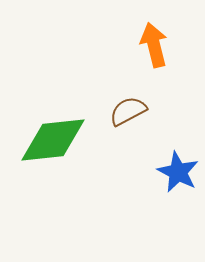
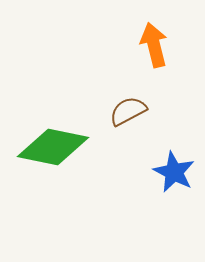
green diamond: moved 7 px down; rotated 18 degrees clockwise
blue star: moved 4 px left
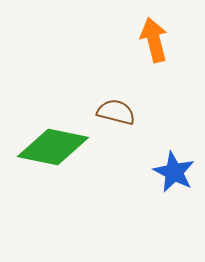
orange arrow: moved 5 px up
brown semicircle: moved 12 px left, 1 px down; rotated 42 degrees clockwise
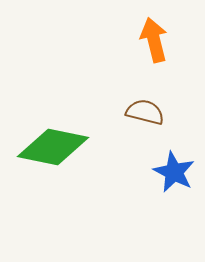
brown semicircle: moved 29 px right
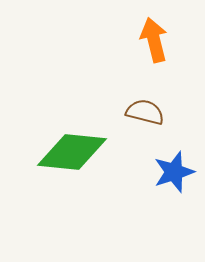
green diamond: moved 19 px right, 5 px down; rotated 6 degrees counterclockwise
blue star: rotated 27 degrees clockwise
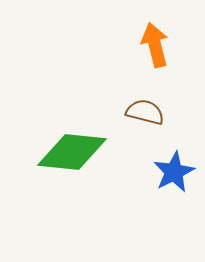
orange arrow: moved 1 px right, 5 px down
blue star: rotated 9 degrees counterclockwise
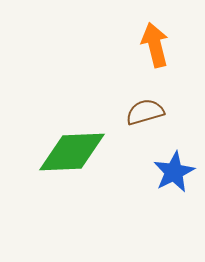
brown semicircle: rotated 30 degrees counterclockwise
green diamond: rotated 8 degrees counterclockwise
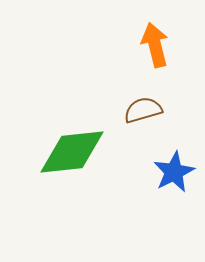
brown semicircle: moved 2 px left, 2 px up
green diamond: rotated 4 degrees counterclockwise
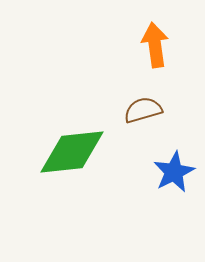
orange arrow: rotated 6 degrees clockwise
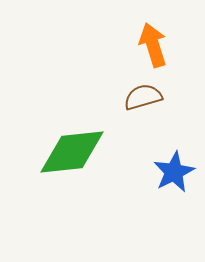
orange arrow: moved 2 px left; rotated 9 degrees counterclockwise
brown semicircle: moved 13 px up
